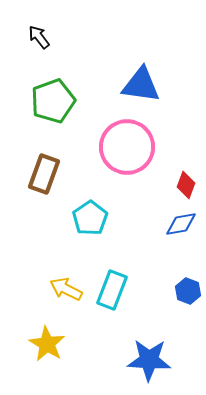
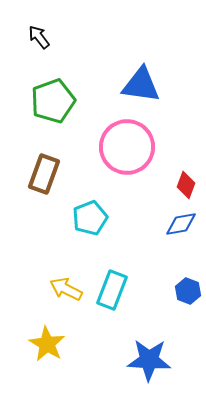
cyan pentagon: rotated 12 degrees clockwise
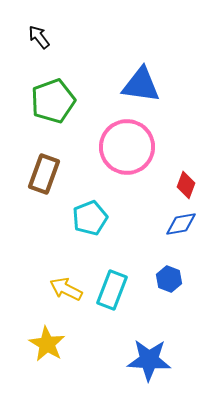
blue hexagon: moved 19 px left, 12 px up
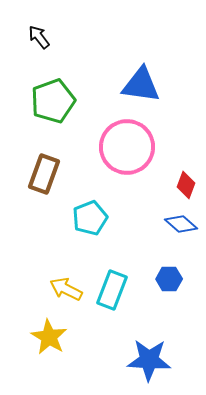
blue diamond: rotated 52 degrees clockwise
blue hexagon: rotated 20 degrees counterclockwise
yellow star: moved 2 px right, 7 px up
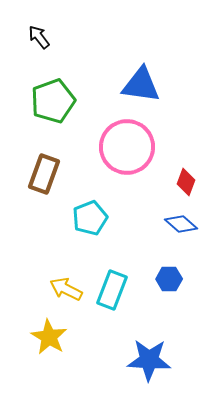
red diamond: moved 3 px up
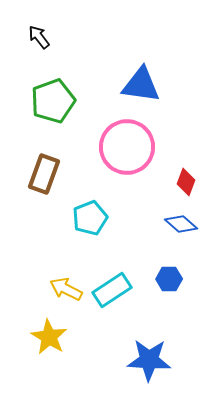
cyan rectangle: rotated 36 degrees clockwise
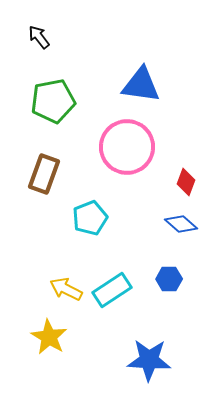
green pentagon: rotated 9 degrees clockwise
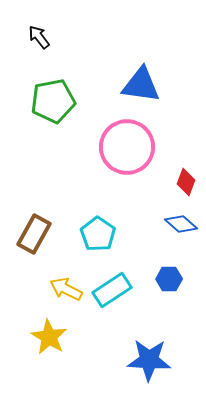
brown rectangle: moved 10 px left, 60 px down; rotated 9 degrees clockwise
cyan pentagon: moved 8 px right, 16 px down; rotated 16 degrees counterclockwise
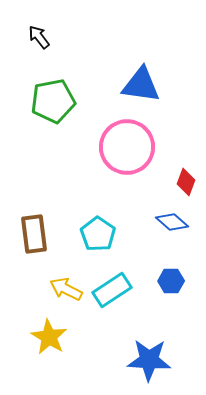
blue diamond: moved 9 px left, 2 px up
brown rectangle: rotated 36 degrees counterclockwise
blue hexagon: moved 2 px right, 2 px down
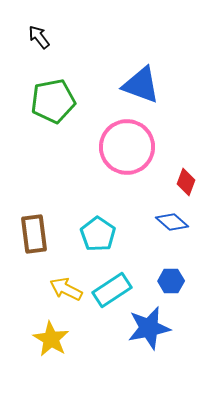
blue triangle: rotated 12 degrees clockwise
yellow star: moved 2 px right, 2 px down
blue star: moved 32 px up; rotated 15 degrees counterclockwise
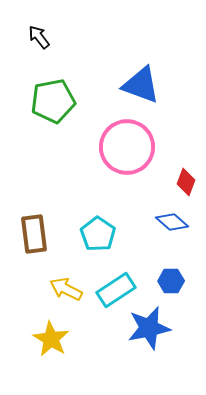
cyan rectangle: moved 4 px right
